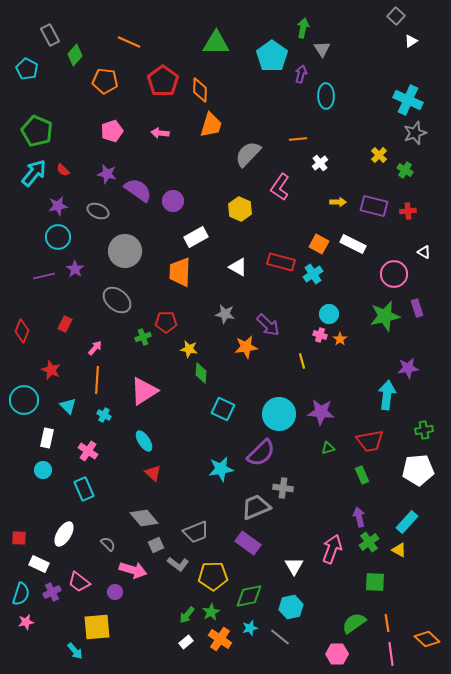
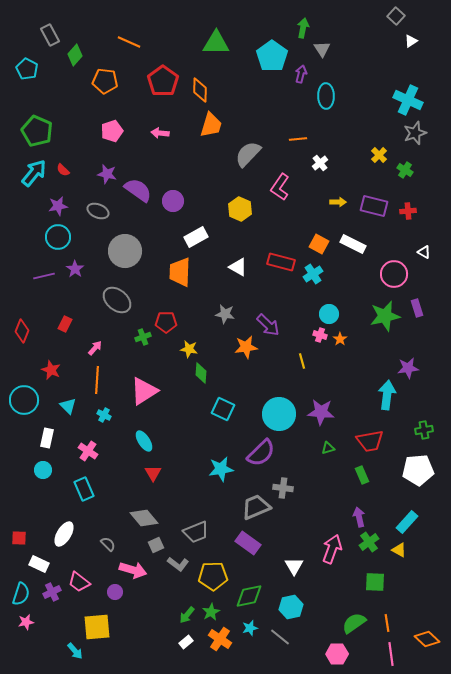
red triangle at (153, 473): rotated 18 degrees clockwise
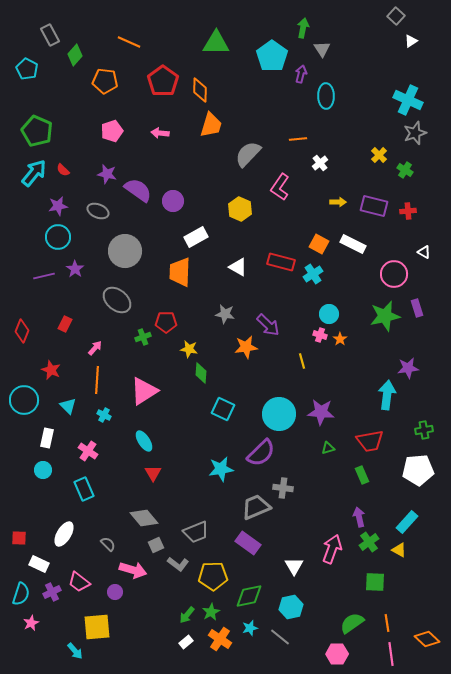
pink star at (26, 622): moved 5 px right, 1 px down; rotated 14 degrees counterclockwise
green semicircle at (354, 623): moved 2 px left
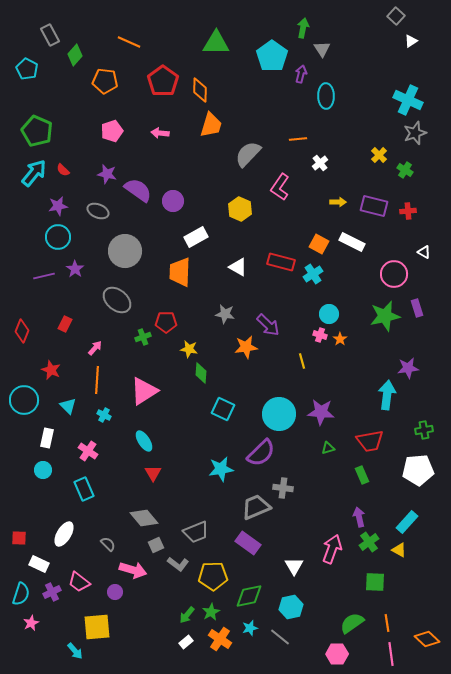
white rectangle at (353, 244): moved 1 px left, 2 px up
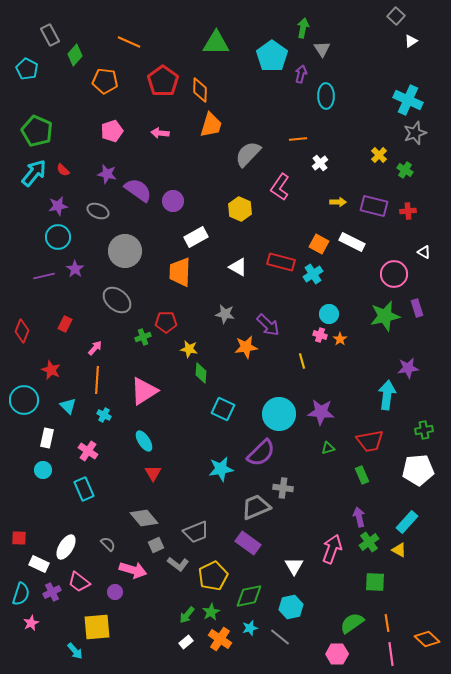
white ellipse at (64, 534): moved 2 px right, 13 px down
yellow pentagon at (213, 576): rotated 24 degrees counterclockwise
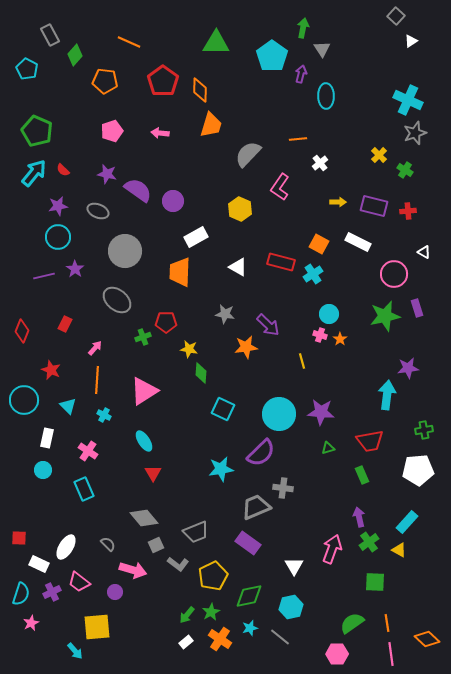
white rectangle at (352, 242): moved 6 px right
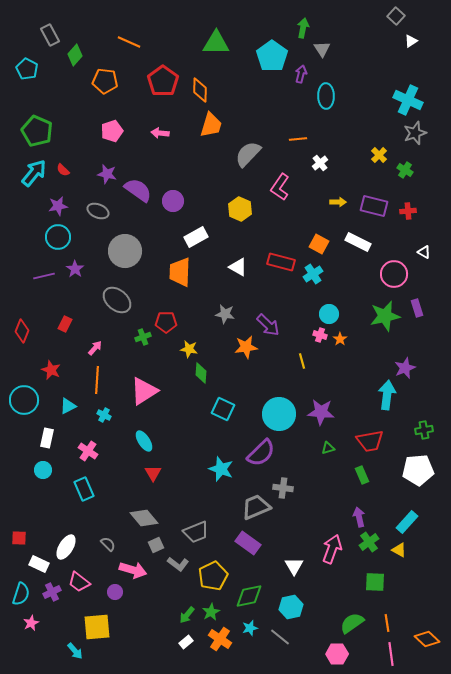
purple star at (408, 368): moved 3 px left; rotated 15 degrees counterclockwise
cyan triangle at (68, 406): rotated 48 degrees clockwise
cyan star at (221, 469): rotated 30 degrees clockwise
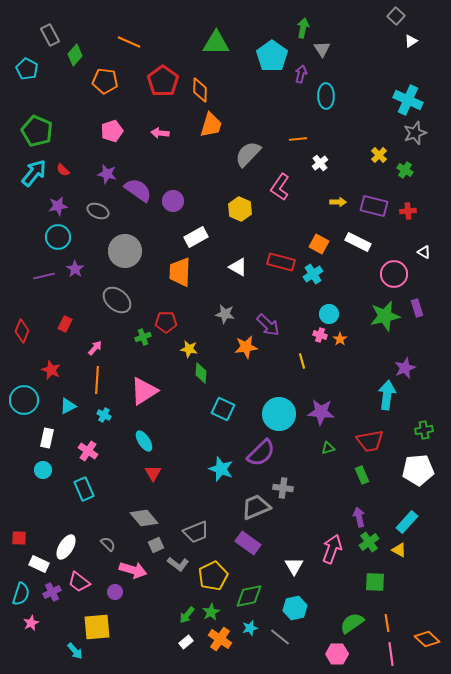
cyan hexagon at (291, 607): moved 4 px right, 1 px down
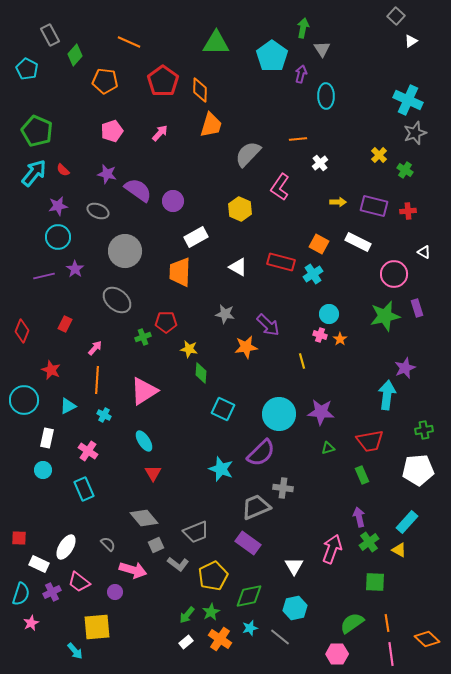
pink arrow at (160, 133): rotated 126 degrees clockwise
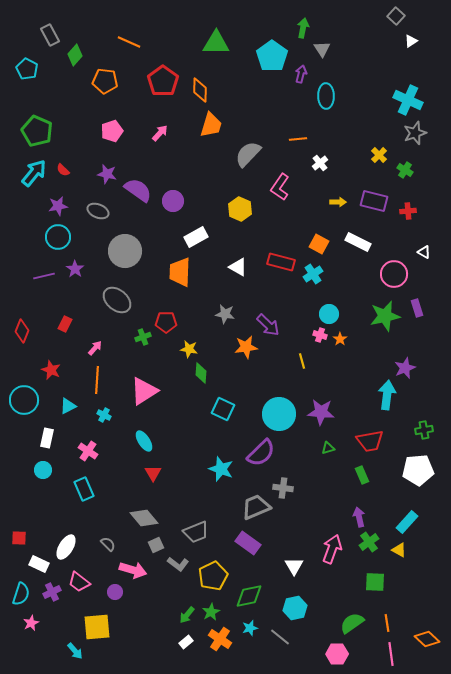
purple rectangle at (374, 206): moved 5 px up
